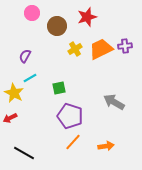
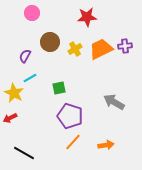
red star: rotated 12 degrees clockwise
brown circle: moved 7 px left, 16 px down
orange arrow: moved 1 px up
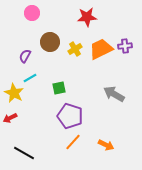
gray arrow: moved 8 px up
orange arrow: rotated 35 degrees clockwise
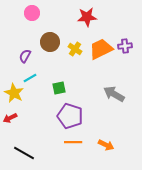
yellow cross: rotated 24 degrees counterclockwise
orange line: rotated 48 degrees clockwise
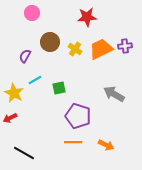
cyan line: moved 5 px right, 2 px down
purple pentagon: moved 8 px right
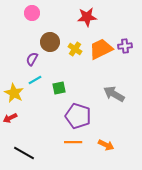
purple semicircle: moved 7 px right, 3 px down
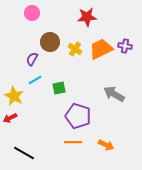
purple cross: rotated 16 degrees clockwise
yellow star: moved 3 px down
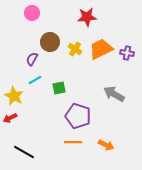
purple cross: moved 2 px right, 7 px down
black line: moved 1 px up
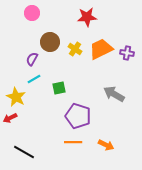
cyan line: moved 1 px left, 1 px up
yellow star: moved 2 px right, 1 px down
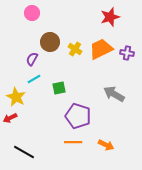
red star: moved 23 px right; rotated 12 degrees counterclockwise
